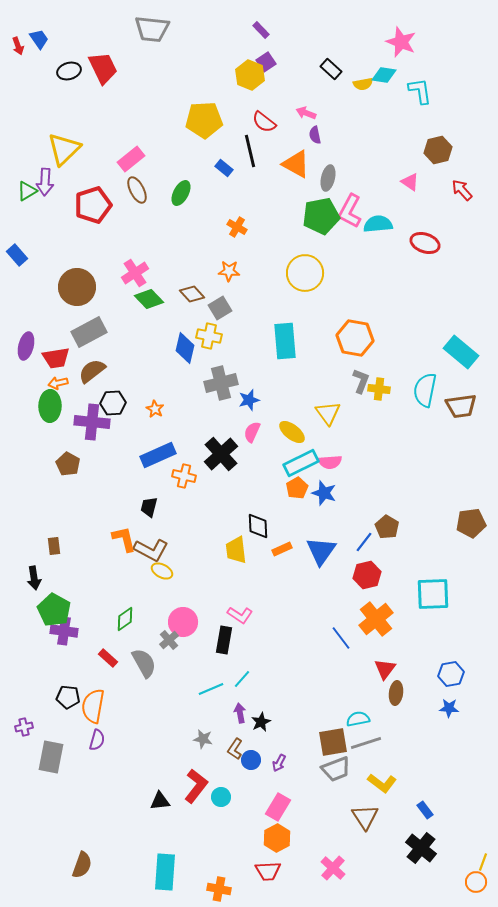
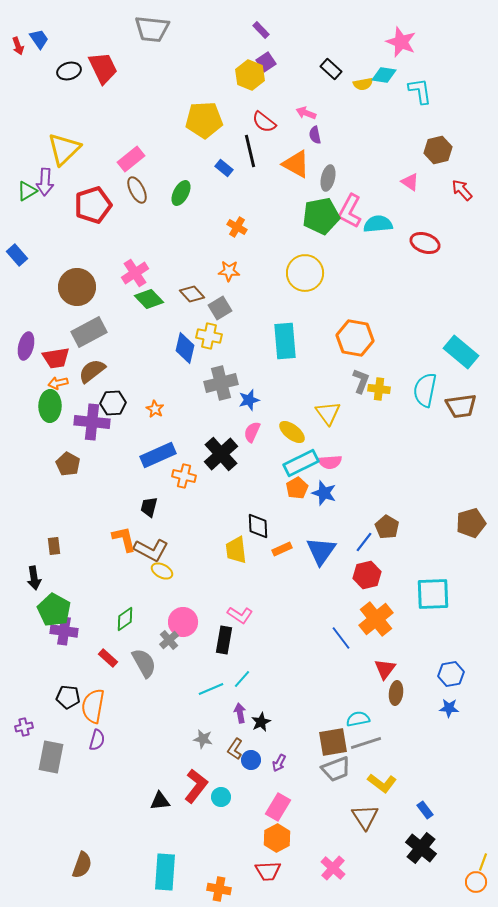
brown pentagon at (471, 523): rotated 8 degrees counterclockwise
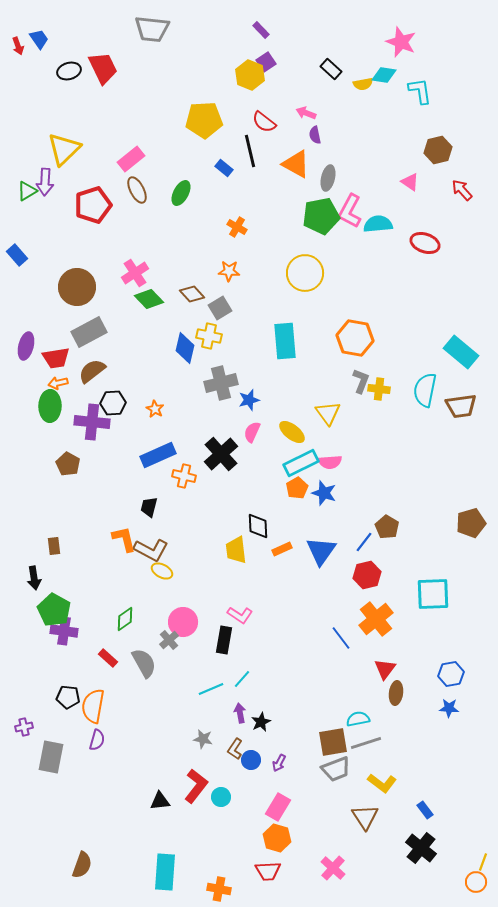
orange hexagon at (277, 838): rotated 16 degrees counterclockwise
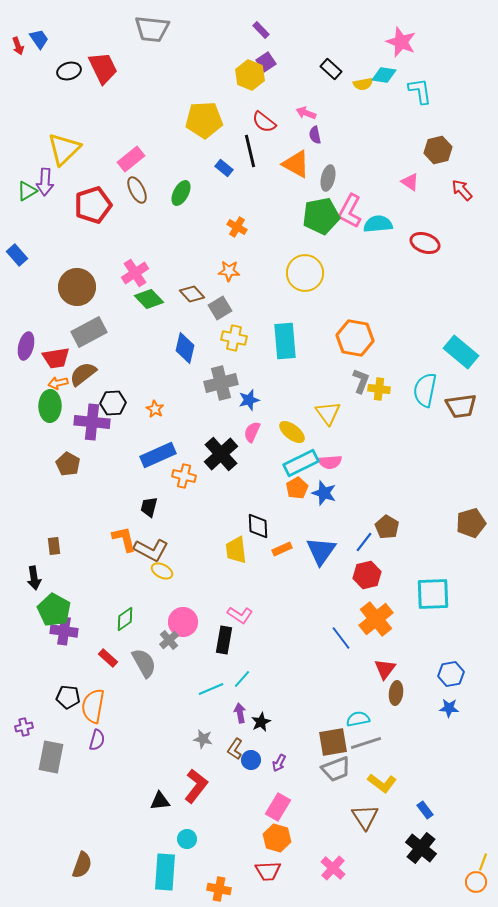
yellow cross at (209, 336): moved 25 px right, 2 px down
brown semicircle at (92, 371): moved 9 px left, 3 px down
cyan circle at (221, 797): moved 34 px left, 42 px down
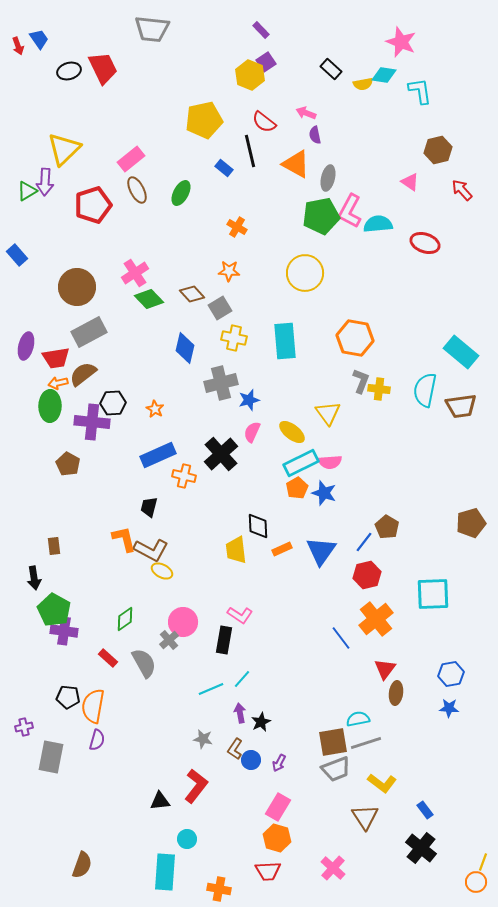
yellow pentagon at (204, 120): rotated 9 degrees counterclockwise
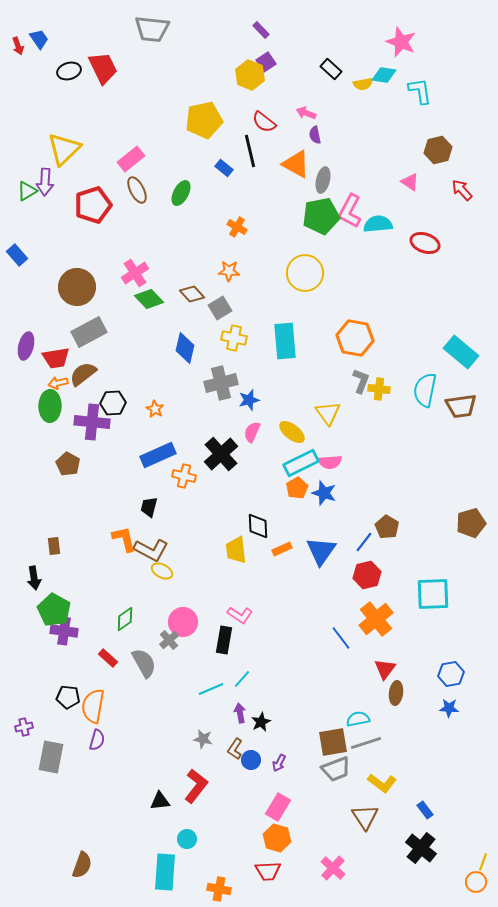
gray ellipse at (328, 178): moved 5 px left, 2 px down
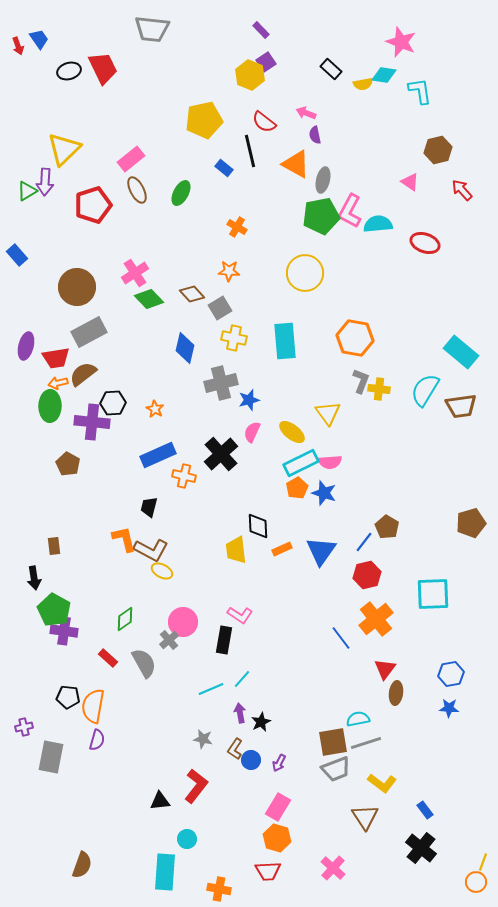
cyan semicircle at (425, 390): rotated 20 degrees clockwise
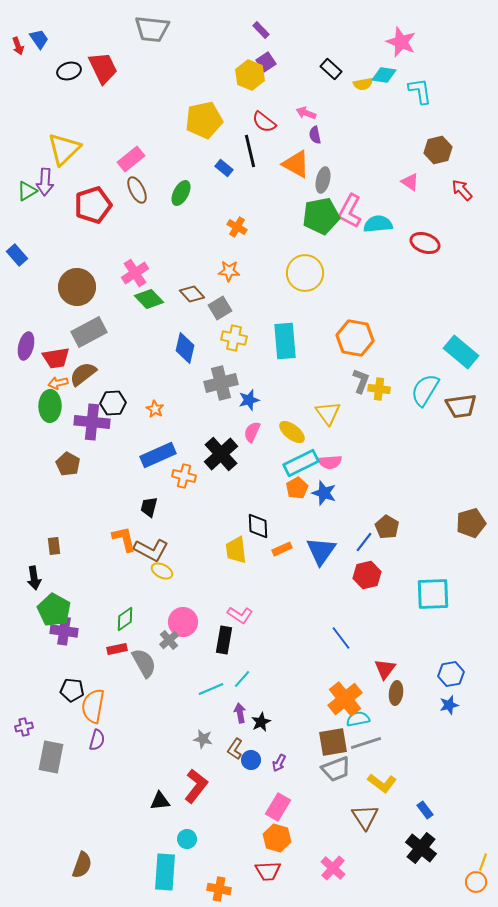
orange cross at (376, 619): moved 31 px left, 80 px down
red rectangle at (108, 658): moved 9 px right, 9 px up; rotated 54 degrees counterclockwise
black pentagon at (68, 697): moved 4 px right, 7 px up
blue star at (449, 708): moved 3 px up; rotated 18 degrees counterclockwise
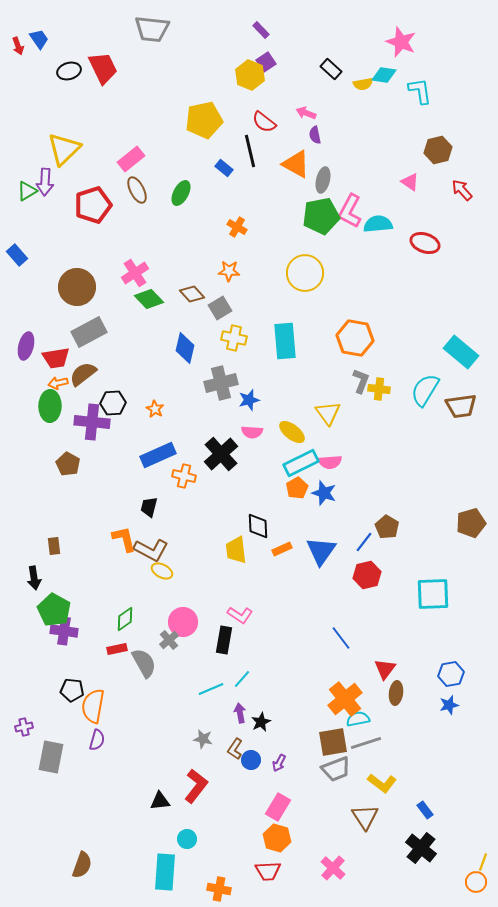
pink semicircle at (252, 432): rotated 110 degrees counterclockwise
